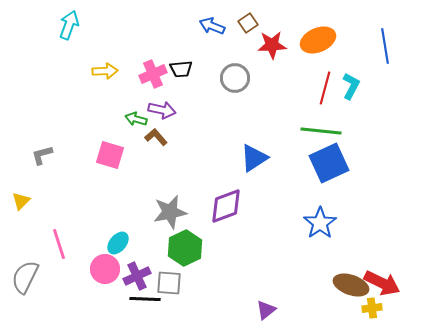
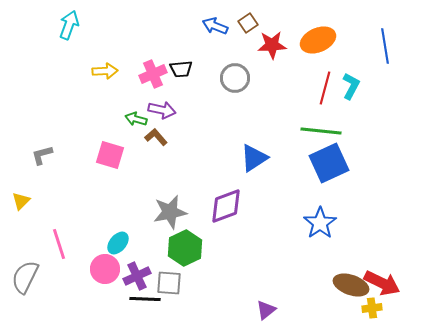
blue arrow: moved 3 px right
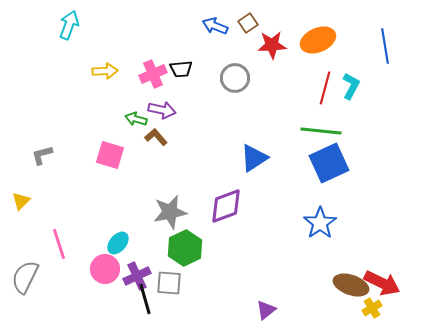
black line: rotated 72 degrees clockwise
yellow cross: rotated 24 degrees counterclockwise
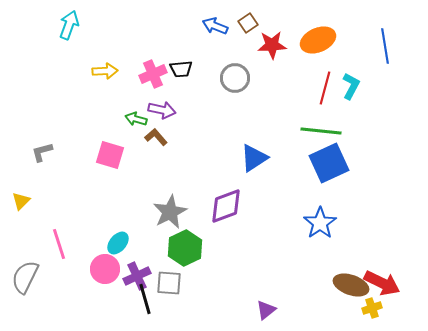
gray L-shape: moved 3 px up
gray star: rotated 16 degrees counterclockwise
yellow cross: rotated 12 degrees clockwise
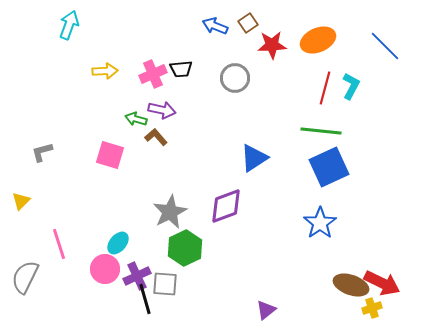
blue line: rotated 36 degrees counterclockwise
blue square: moved 4 px down
gray square: moved 4 px left, 1 px down
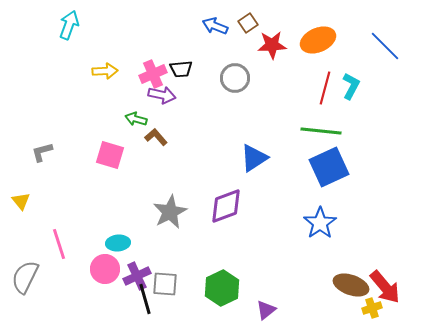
purple arrow: moved 15 px up
yellow triangle: rotated 24 degrees counterclockwise
cyan ellipse: rotated 45 degrees clockwise
green hexagon: moved 37 px right, 40 px down
red arrow: moved 3 px right, 4 px down; rotated 24 degrees clockwise
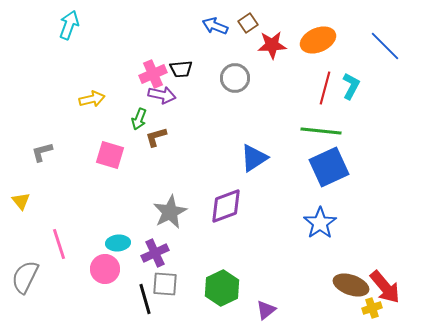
yellow arrow: moved 13 px left, 28 px down; rotated 10 degrees counterclockwise
green arrow: moved 3 px right; rotated 85 degrees counterclockwise
brown L-shape: rotated 65 degrees counterclockwise
purple cross: moved 18 px right, 23 px up
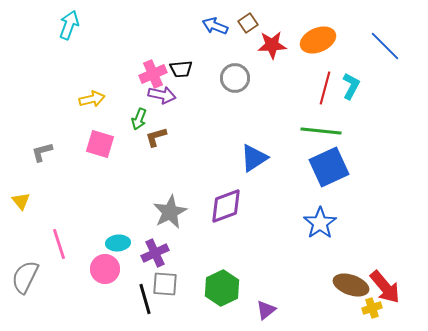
pink square: moved 10 px left, 11 px up
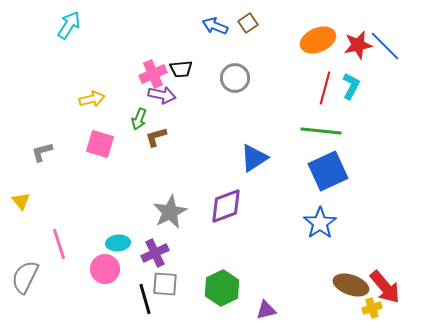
cyan arrow: rotated 12 degrees clockwise
red star: moved 86 px right; rotated 8 degrees counterclockwise
blue square: moved 1 px left, 4 px down
purple triangle: rotated 25 degrees clockwise
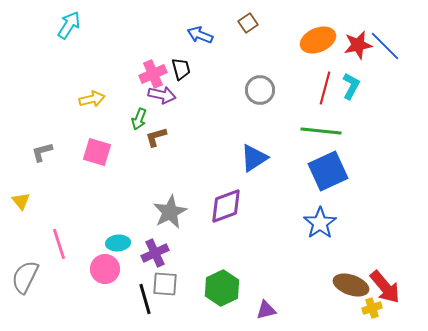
blue arrow: moved 15 px left, 9 px down
black trapezoid: rotated 100 degrees counterclockwise
gray circle: moved 25 px right, 12 px down
pink square: moved 3 px left, 8 px down
